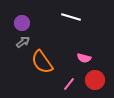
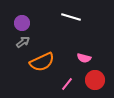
orange semicircle: rotated 80 degrees counterclockwise
pink line: moved 2 px left
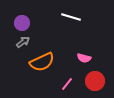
red circle: moved 1 px down
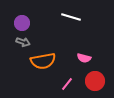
gray arrow: rotated 56 degrees clockwise
orange semicircle: moved 1 px right, 1 px up; rotated 15 degrees clockwise
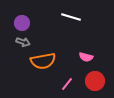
pink semicircle: moved 2 px right, 1 px up
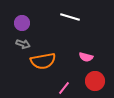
white line: moved 1 px left
gray arrow: moved 2 px down
pink line: moved 3 px left, 4 px down
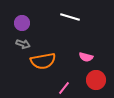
red circle: moved 1 px right, 1 px up
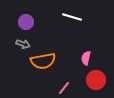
white line: moved 2 px right
purple circle: moved 4 px right, 1 px up
pink semicircle: moved 1 px down; rotated 88 degrees clockwise
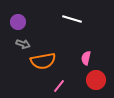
white line: moved 2 px down
purple circle: moved 8 px left
pink line: moved 5 px left, 2 px up
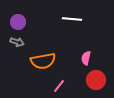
white line: rotated 12 degrees counterclockwise
gray arrow: moved 6 px left, 2 px up
